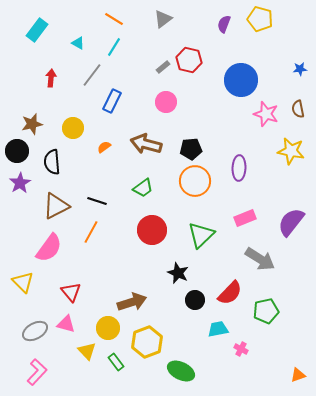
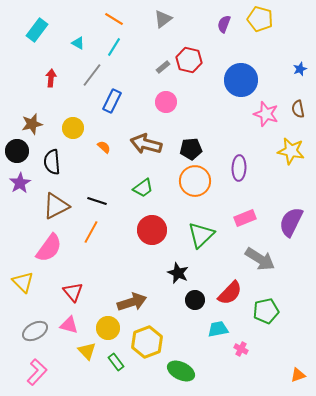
blue star at (300, 69): rotated 16 degrees counterclockwise
orange semicircle at (104, 147): rotated 80 degrees clockwise
purple semicircle at (291, 222): rotated 12 degrees counterclockwise
red triangle at (71, 292): moved 2 px right
pink triangle at (66, 324): moved 3 px right, 1 px down
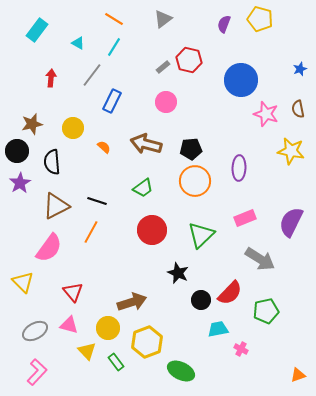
black circle at (195, 300): moved 6 px right
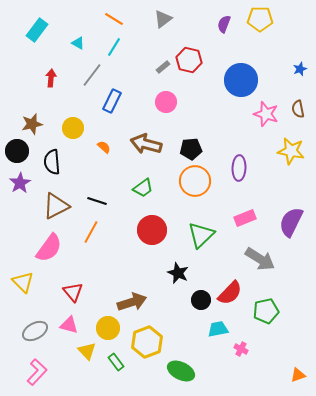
yellow pentagon at (260, 19): rotated 15 degrees counterclockwise
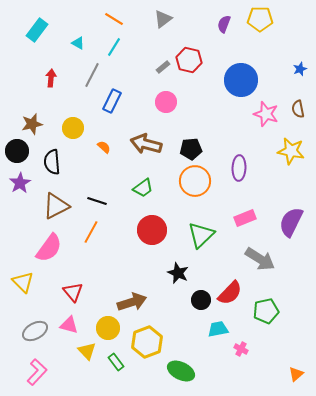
gray line at (92, 75): rotated 10 degrees counterclockwise
orange triangle at (298, 375): moved 2 px left, 1 px up; rotated 21 degrees counterclockwise
